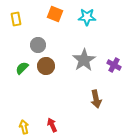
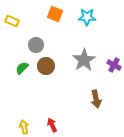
yellow rectangle: moved 4 px left, 2 px down; rotated 56 degrees counterclockwise
gray circle: moved 2 px left
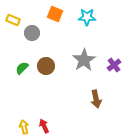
yellow rectangle: moved 1 px right, 1 px up
gray circle: moved 4 px left, 12 px up
purple cross: rotated 24 degrees clockwise
red arrow: moved 8 px left, 1 px down
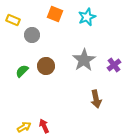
cyan star: rotated 24 degrees counterclockwise
gray circle: moved 2 px down
green semicircle: moved 3 px down
yellow arrow: rotated 72 degrees clockwise
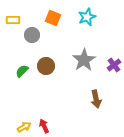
orange square: moved 2 px left, 4 px down
yellow rectangle: rotated 24 degrees counterclockwise
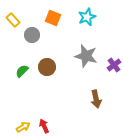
yellow rectangle: rotated 48 degrees clockwise
gray star: moved 2 px right, 4 px up; rotated 25 degrees counterclockwise
brown circle: moved 1 px right, 1 px down
yellow arrow: moved 1 px left
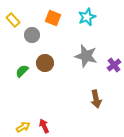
brown circle: moved 2 px left, 4 px up
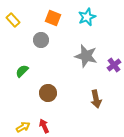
gray circle: moved 9 px right, 5 px down
brown circle: moved 3 px right, 30 px down
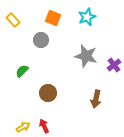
brown arrow: rotated 24 degrees clockwise
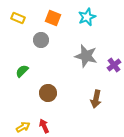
yellow rectangle: moved 5 px right, 2 px up; rotated 24 degrees counterclockwise
